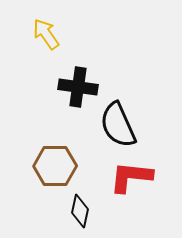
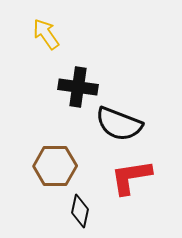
black semicircle: moved 1 px right, 1 px up; rotated 45 degrees counterclockwise
red L-shape: rotated 15 degrees counterclockwise
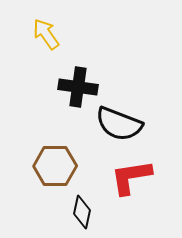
black diamond: moved 2 px right, 1 px down
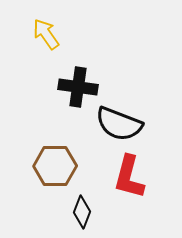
red L-shape: moved 2 px left; rotated 66 degrees counterclockwise
black diamond: rotated 8 degrees clockwise
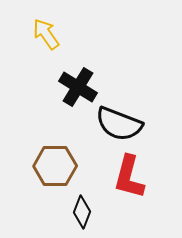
black cross: rotated 24 degrees clockwise
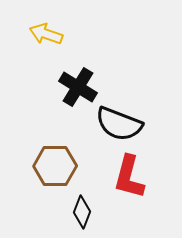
yellow arrow: rotated 36 degrees counterclockwise
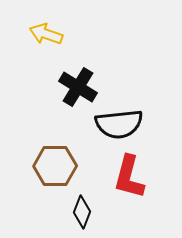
black semicircle: rotated 27 degrees counterclockwise
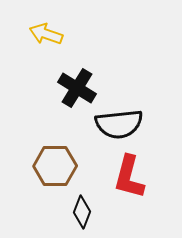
black cross: moved 1 px left, 1 px down
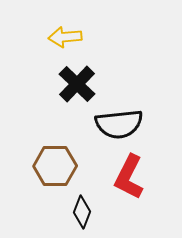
yellow arrow: moved 19 px right, 3 px down; rotated 24 degrees counterclockwise
black cross: moved 4 px up; rotated 12 degrees clockwise
red L-shape: rotated 12 degrees clockwise
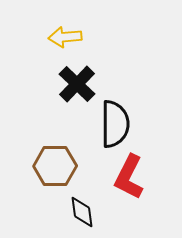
black semicircle: moved 4 px left; rotated 84 degrees counterclockwise
black diamond: rotated 28 degrees counterclockwise
